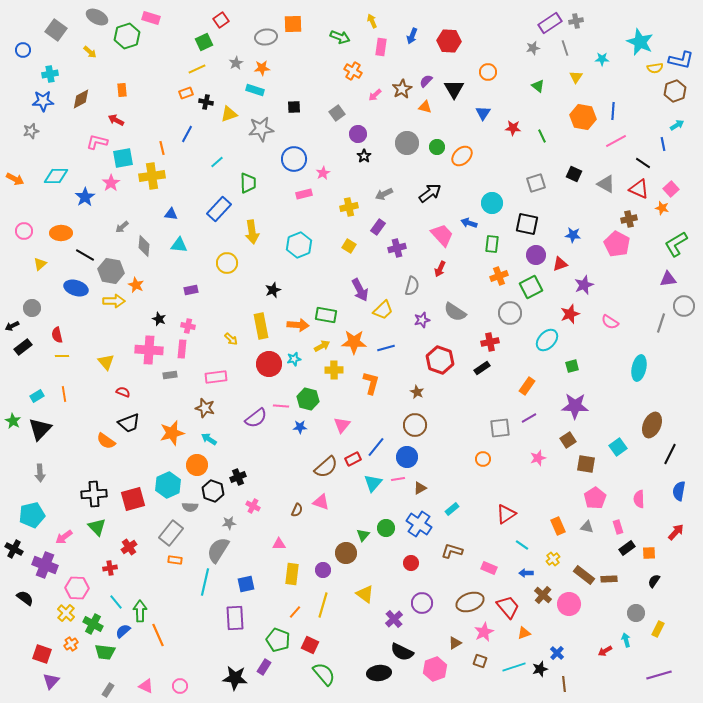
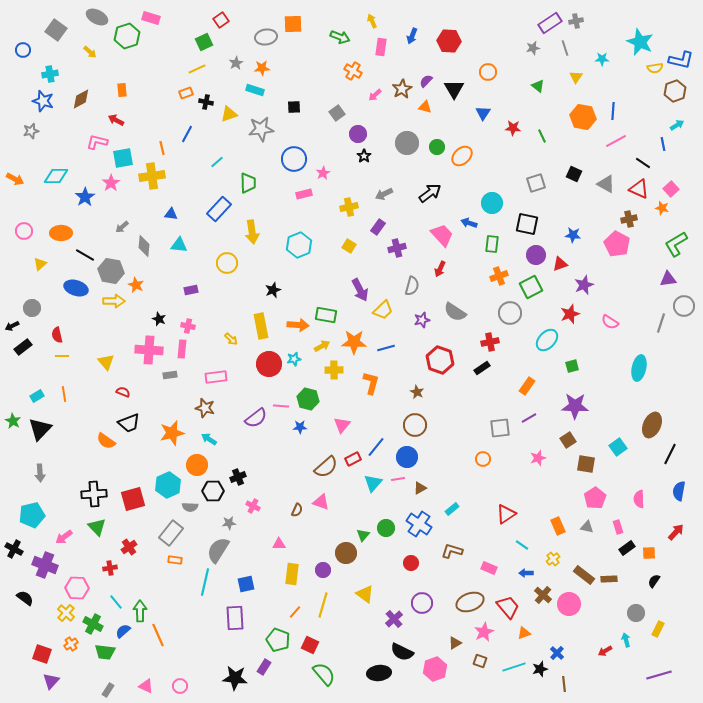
blue star at (43, 101): rotated 20 degrees clockwise
black hexagon at (213, 491): rotated 20 degrees counterclockwise
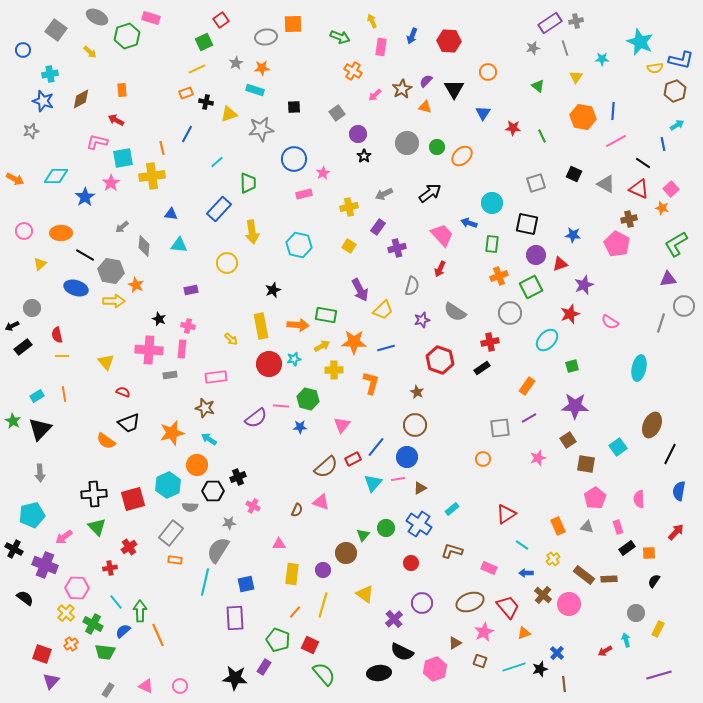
cyan hexagon at (299, 245): rotated 25 degrees counterclockwise
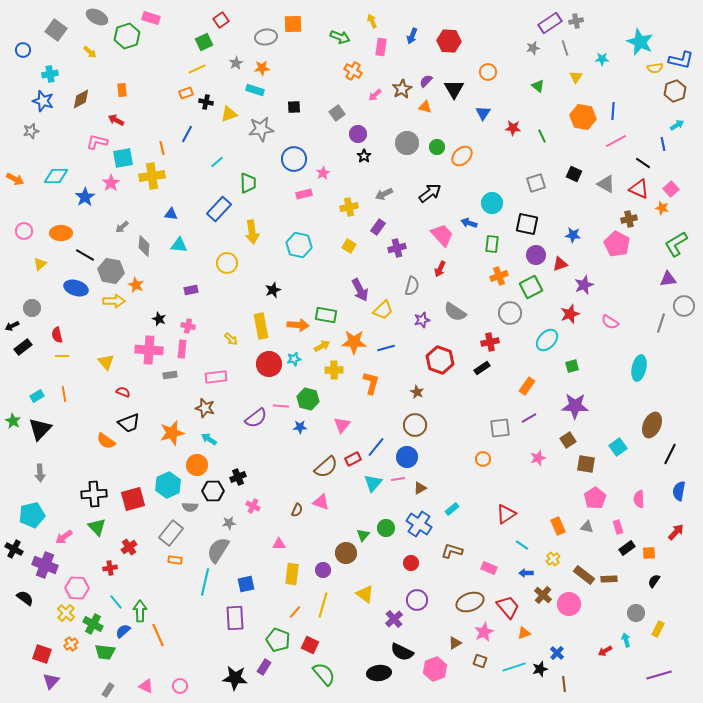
purple circle at (422, 603): moved 5 px left, 3 px up
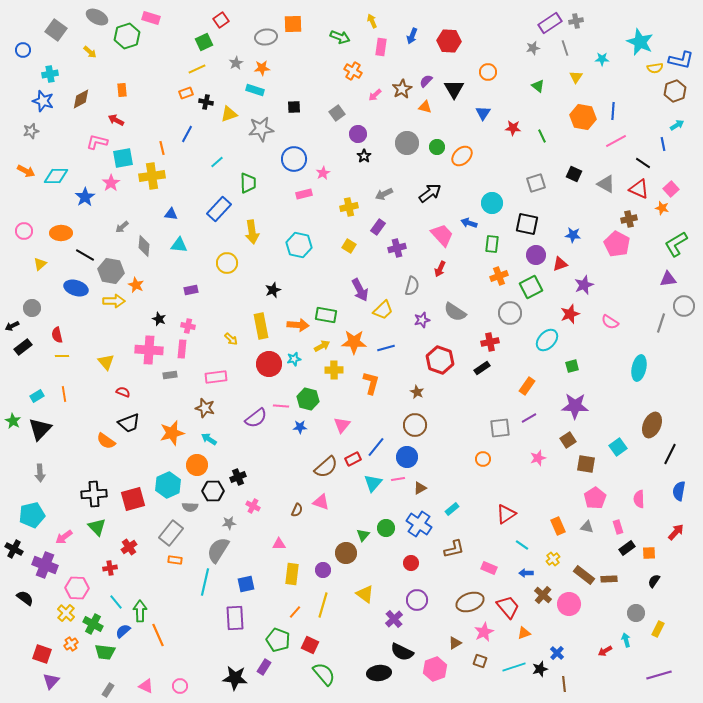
orange arrow at (15, 179): moved 11 px right, 8 px up
brown L-shape at (452, 551): moved 2 px right, 2 px up; rotated 150 degrees clockwise
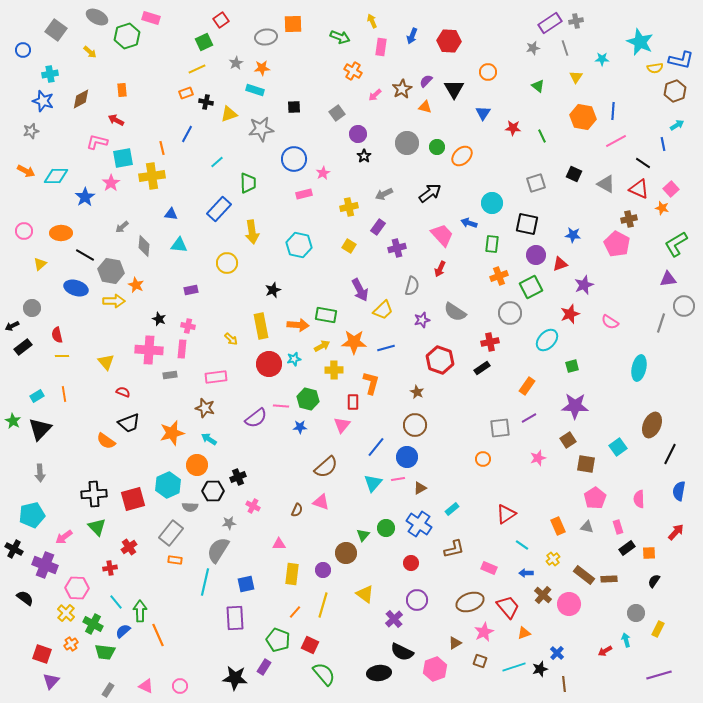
red rectangle at (353, 459): moved 57 px up; rotated 63 degrees counterclockwise
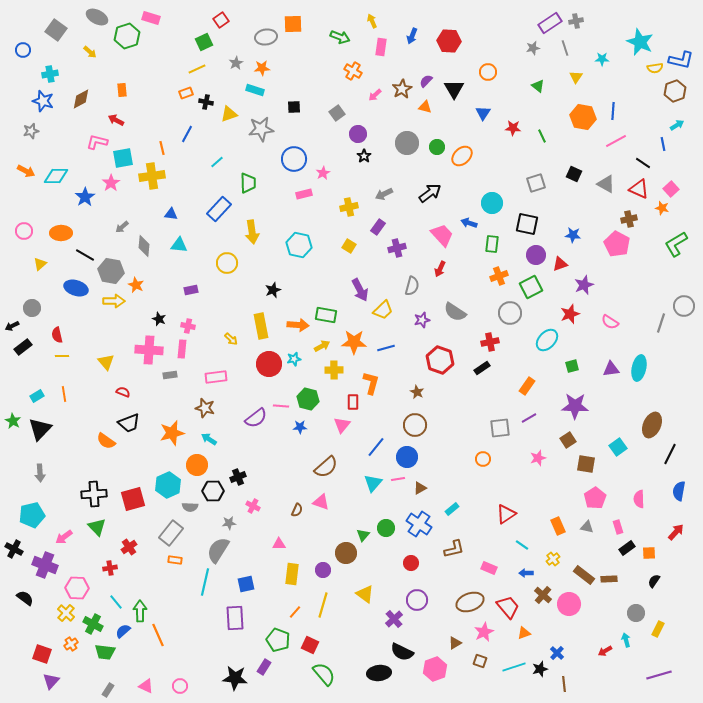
purple triangle at (668, 279): moved 57 px left, 90 px down
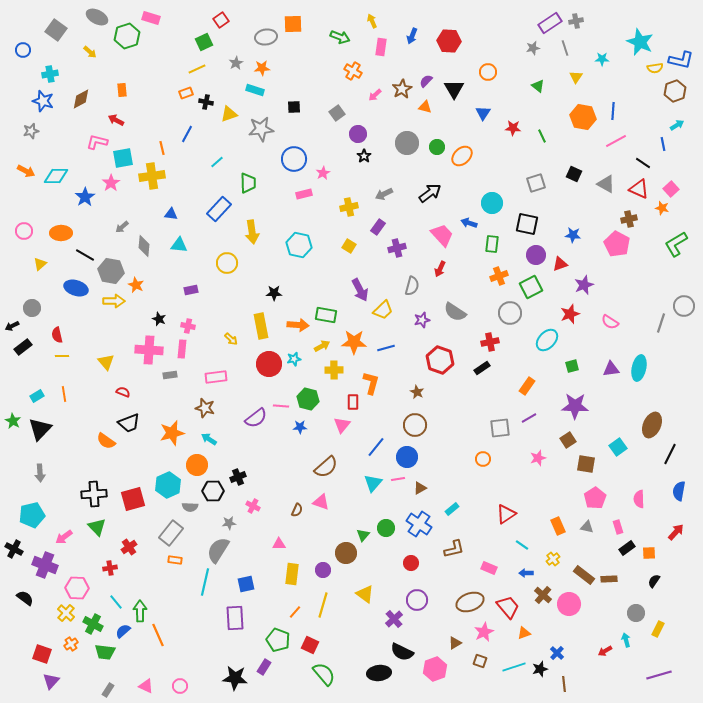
black star at (273, 290): moved 1 px right, 3 px down; rotated 21 degrees clockwise
